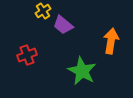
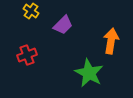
yellow cross: moved 12 px left; rotated 21 degrees counterclockwise
purple trapezoid: rotated 85 degrees counterclockwise
green star: moved 7 px right, 2 px down
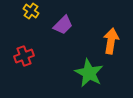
red cross: moved 3 px left, 1 px down
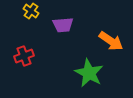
purple trapezoid: rotated 40 degrees clockwise
orange arrow: rotated 115 degrees clockwise
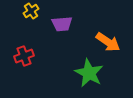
yellow cross: rotated 21 degrees clockwise
purple trapezoid: moved 1 px left, 1 px up
orange arrow: moved 3 px left, 1 px down
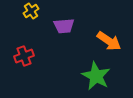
purple trapezoid: moved 2 px right, 2 px down
orange arrow: moved 1 px right, 1 px up
green star: moved 7 px right, 3 px down
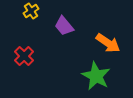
purple trapezoid: rotated 55 degrees clockwise
orange arrow: moved 1 px left, 2 px down
red cross: rotated 24 degrees counterclockwise
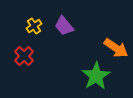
yellow cross: moved 3 px right, 15 px down
orange arrow: moved 8 px right, 5 px down
green star: rotated 12 degrees clockwise
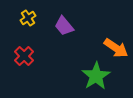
yellow cross: moved 6 px left, 8 px up
